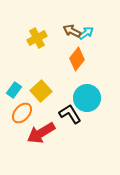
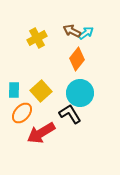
cyan rectangle: rotated 35 degrees counterclockwise
cyan circle: moved 7 px left, 5 px up
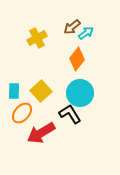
brown arrow: moved 4 px up; rotated 66 degrees counterclockwise
cyan rectangle: moved 1 px down
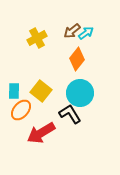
brown arrow: moved 4 px down
yellow square: rotated 10 degrees counterclockwise
orange ellipse: moved 1 px left, 3 px up
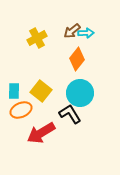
cyan arrow: rotated 35 degrees clockwise
orange ellipse: rotated 25 degrees clockwise
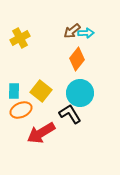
yellow cross: moved 17 px left
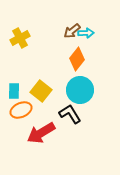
cyan circle: moved 3 px up
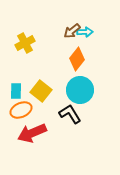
cyan arrow: moved 1 px left, 1 px up
yellow cross: moved 5 px right, 5 px down
cyan rectangle: moved 2 px right
red arrow: moved 9 px left; rotated 8 degrees clockwise
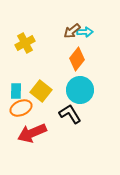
orange ellipse: moved 2 px up
